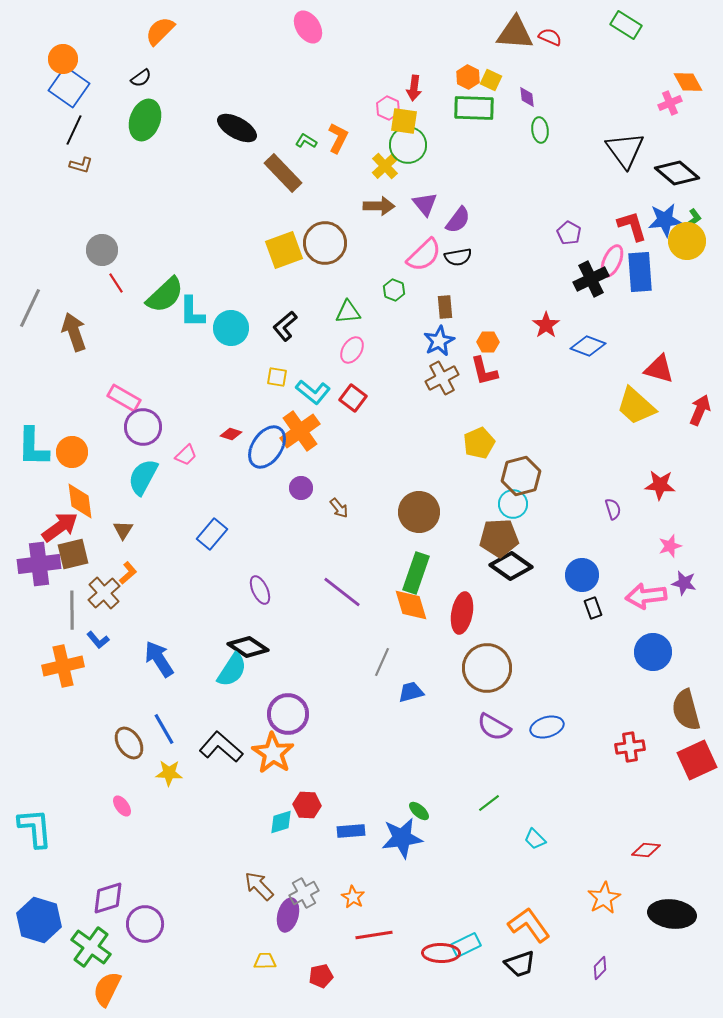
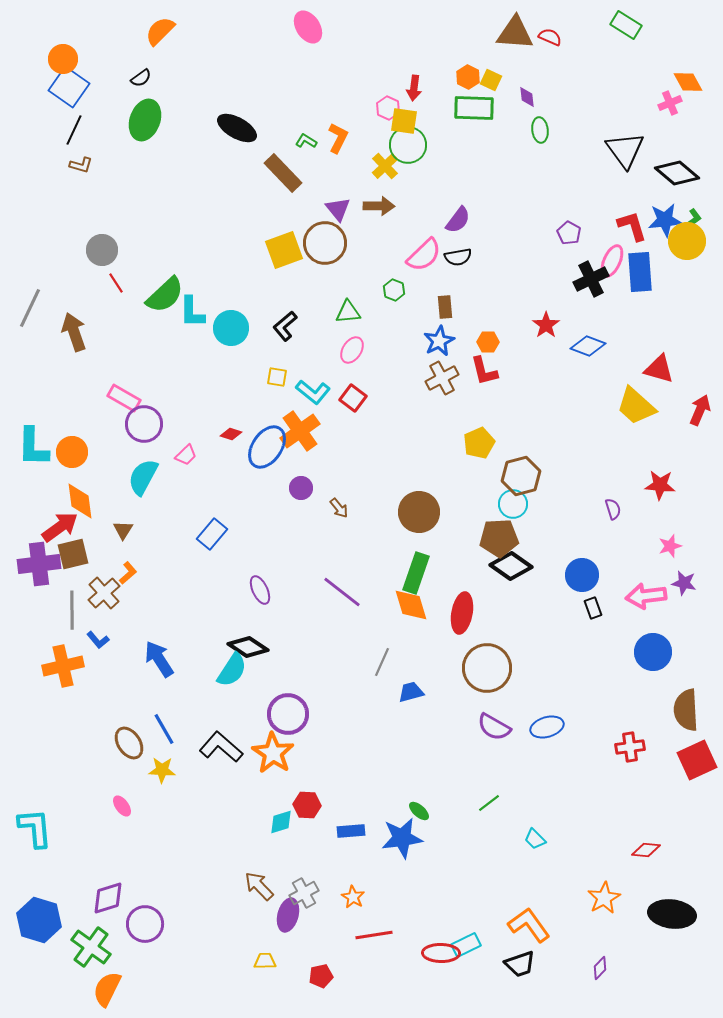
purple triangle at (425, 204): moved 87 px left, 5 px down
purple circle at (143, 427): moved 1 px right, 3 px up
brown semicircle at (686, 710): rotated 12 degrees clockwise
yellow star at (169, 773): moved 7 px left, 3 px up
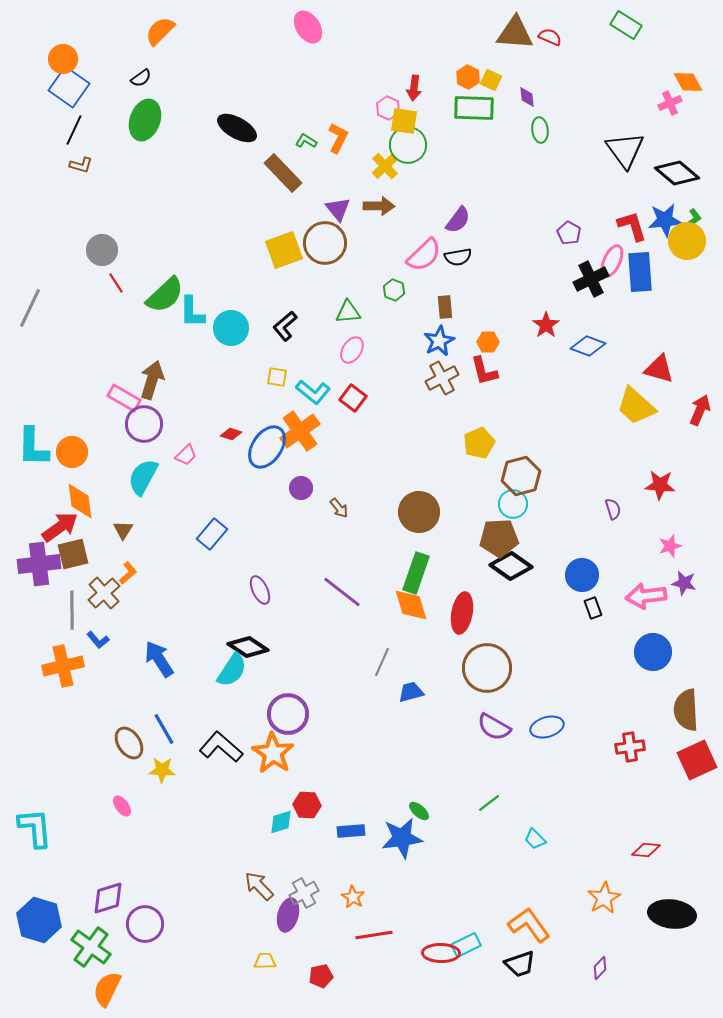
brown arrow at (74, 332): moved 78 px right, 48 px down; rotated 36 degrees clockwise
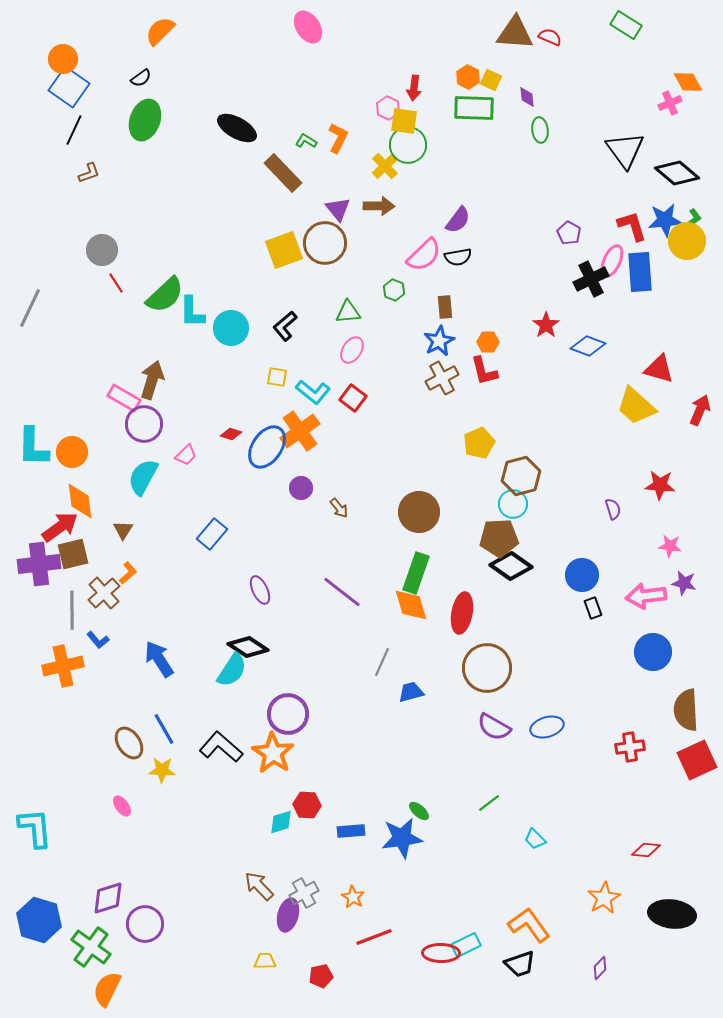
brown L-shape at (81, 165): moved 8 px right, 8 px down; rotated 35 degrees counterclockwise
pink star at (670, 546): rotated 25 degrees clockwise
red line at (374, 935): moved 2 px down; rotated 12 degrees counterclockwise
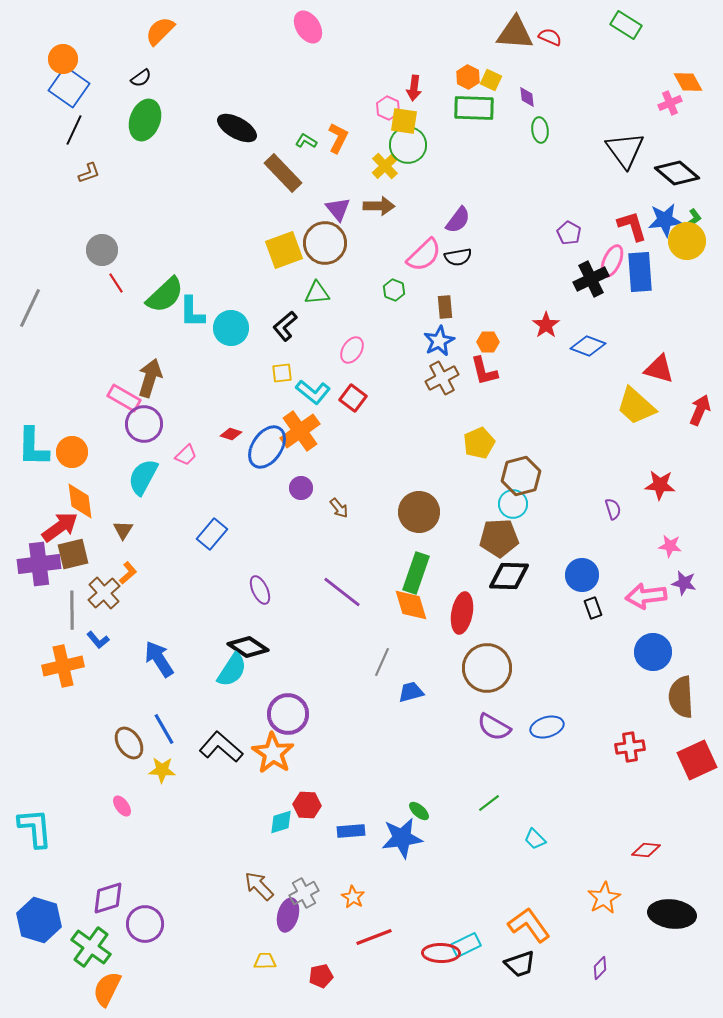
green triangle at (348, 312): moved 31 px left, 19 px up
yellow square at (277, 377): moved 5 px right, 4 px up; rotated 15 degrees counterclockwise
brown arrow at (152, 380): moved 2 px left, 2 px up
black diamond at (511, 566): moved 2 px left, 10 px down; rotated 33 degrees counterclockwise
brown semicircle at (686, 710): moved 5 px left, 13 px up
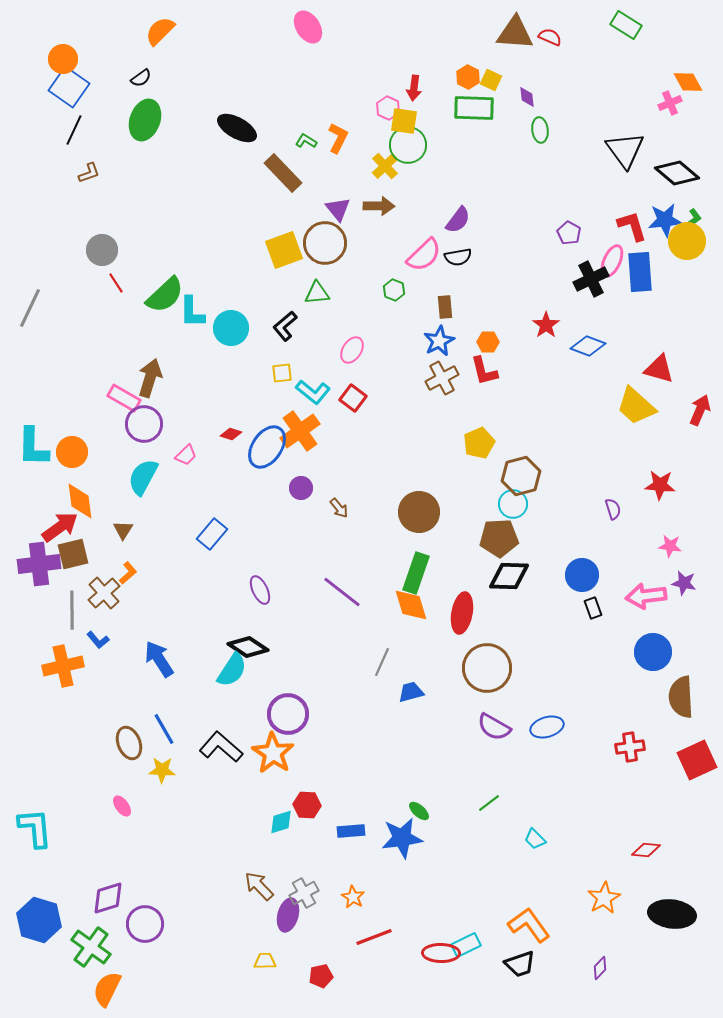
brown ellipse at (129, 743): rotated 12 degrees clockwise
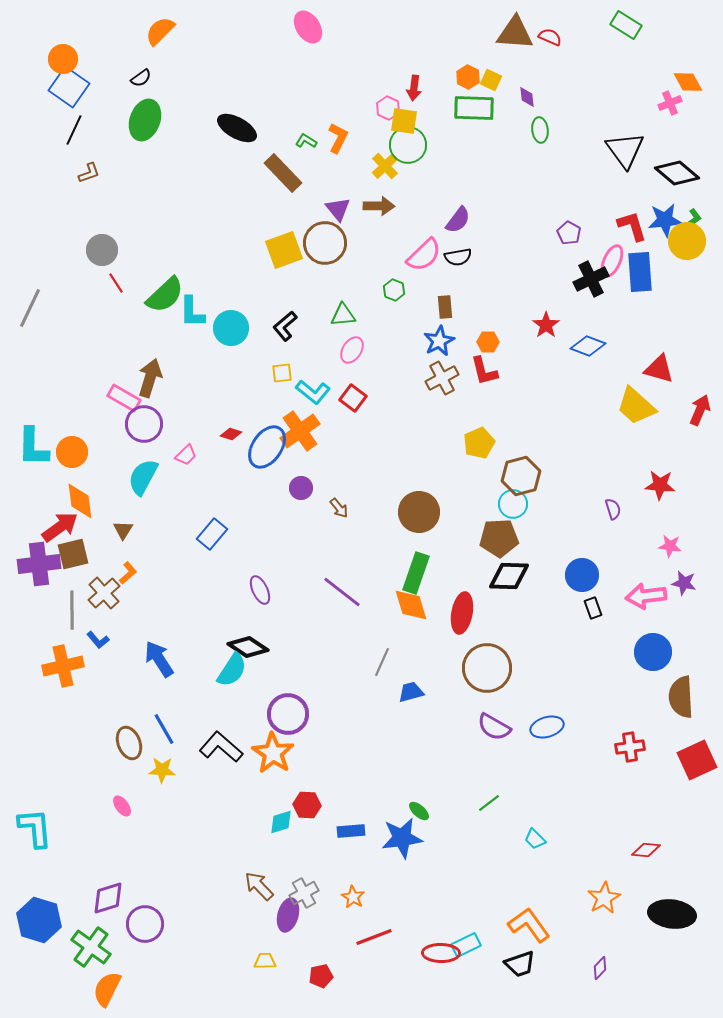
green triangle at (317, 293): moved 26 px right, 22 px down
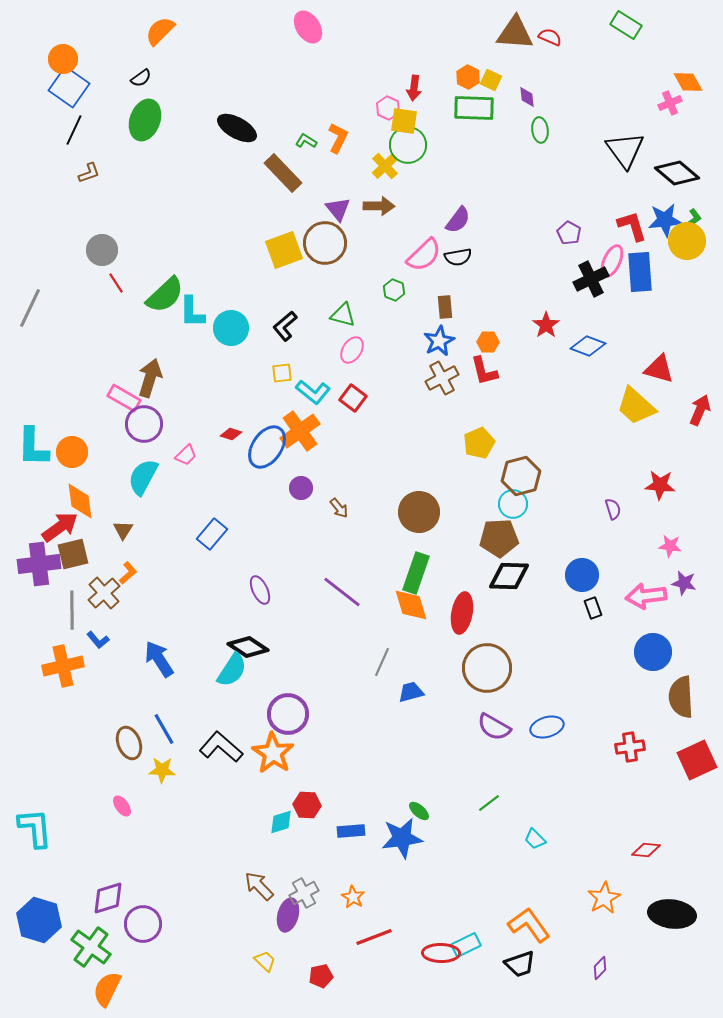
green triangle at (343, 315): rotated 20 degrees clockwise
purple circle at (145, 924): moved 2 px left
yellow trapezoid at (265, 961): rotated 45 degrees clockwise
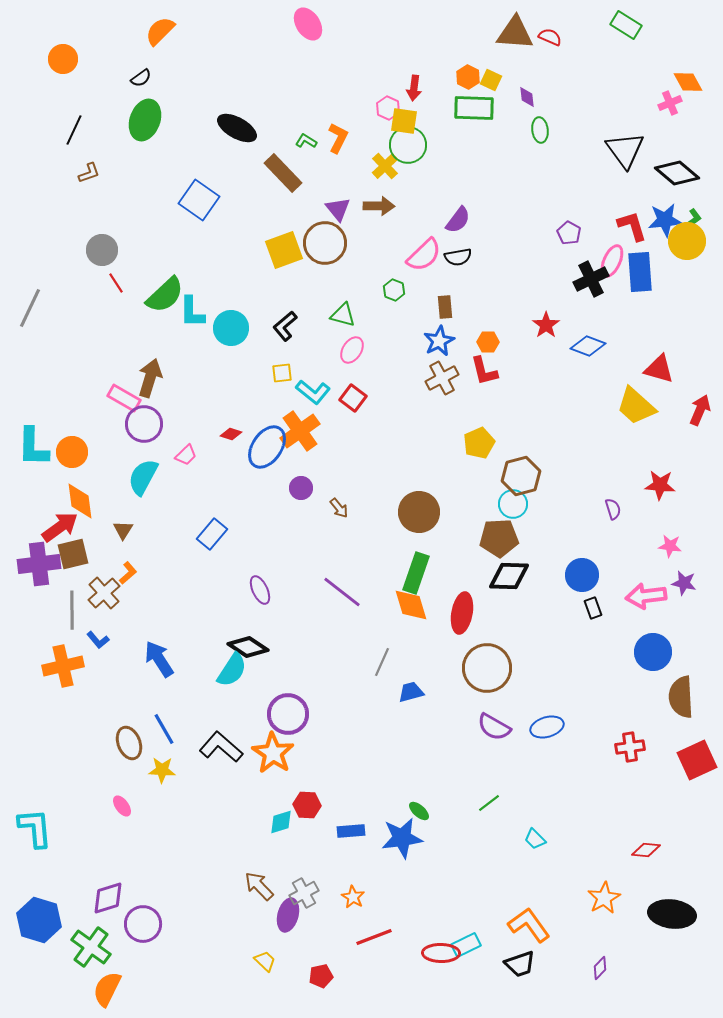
pink ellipse at (308, 27): moved 3 px up
blue square at (69, 87): moved 130 px right, 113 px down
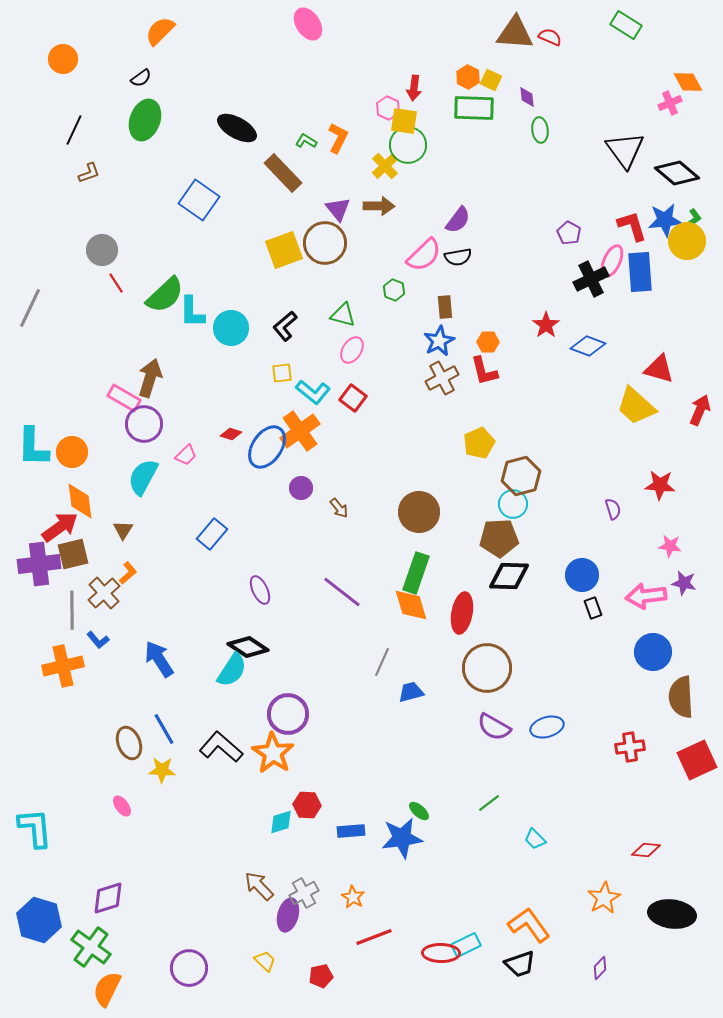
purple circle at (143, 924): moved 46 px right, 44 px down
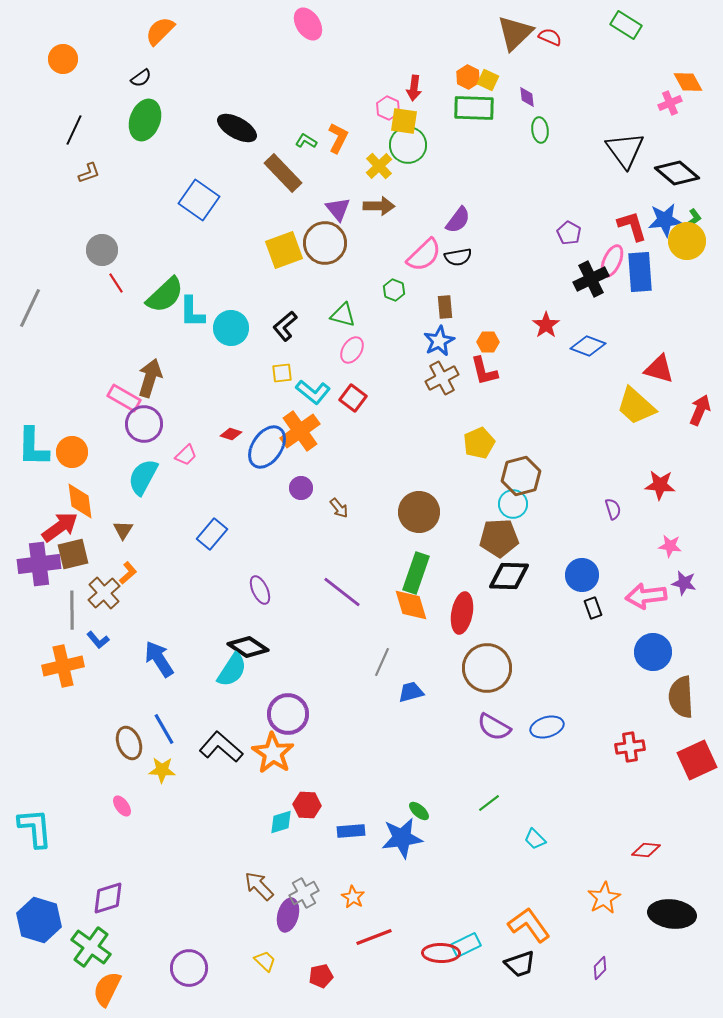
brown triangle at (515, 33): rotated 48 degrees counterclockwise
yellow square at (491, 80): moved 3 px left
yellow cross at (385, 166): moved 6 px left
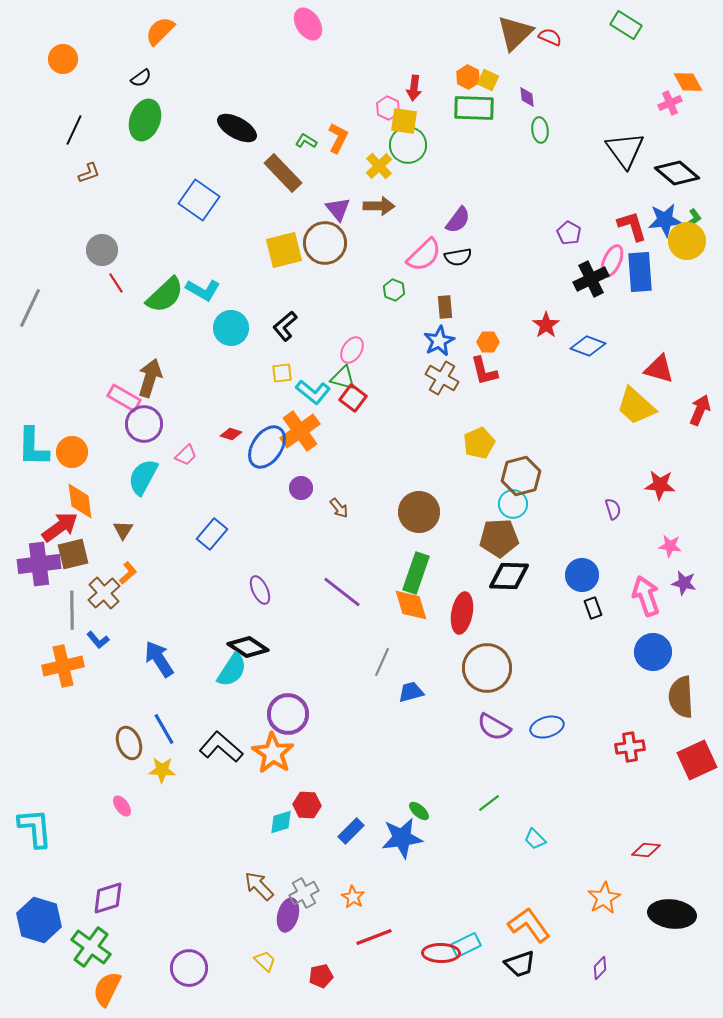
yellow square at (284, 250): rotated 6 degrees clockwise
cyan L-shape at (192, 312): moved 11 px right, 22 px up; rotated 60 degrees counterclockwise
green triangle at (343, 315): moved 63 px down
brown cross at (442, 378): rotated 32 degrees counterclockwise
pink arrow at (646, 596): rotated 78 degrees clockwise
blue rectangle at (351, 831): rotated 40 degrees counterclockwise
